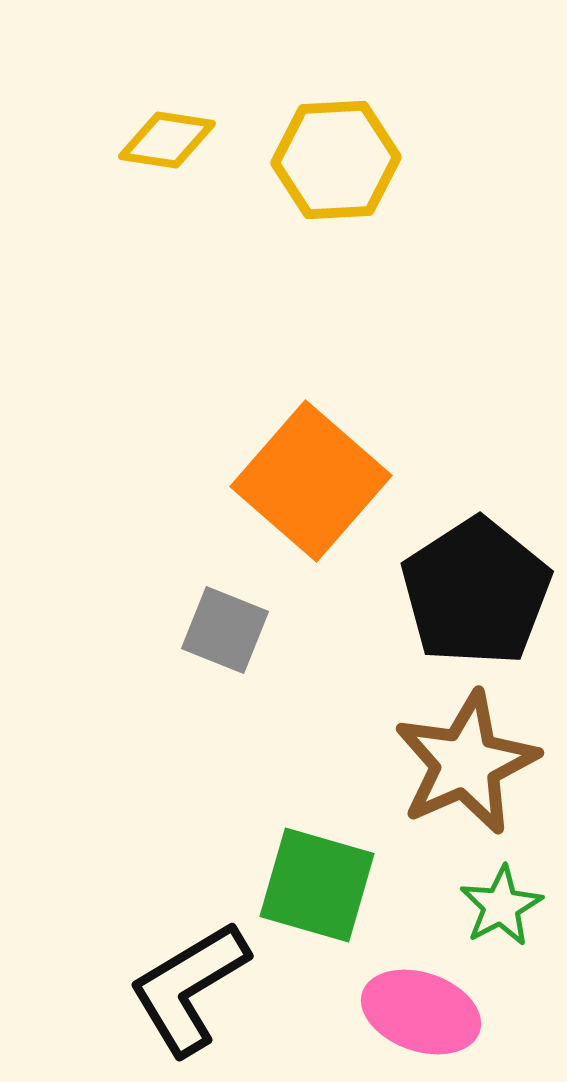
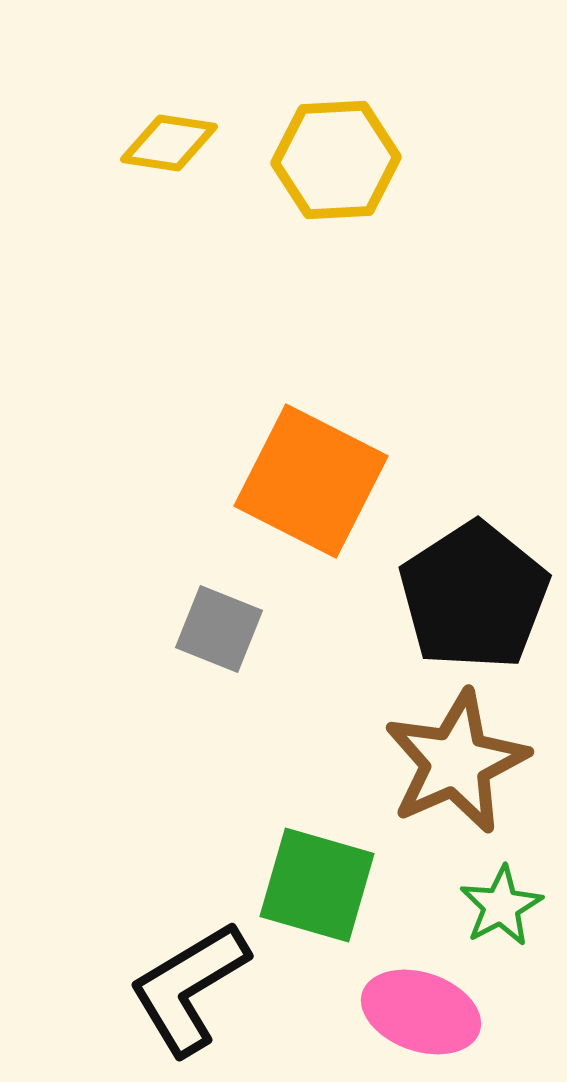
yellow diamond: moved 2 px right, 3 px down
orange square: rotated 14 degrees counterclockwise
black pentagon: moved 2 px left, 4 px down
gray square: moved 6 px left, 1 px up
brown star: moved 10 px left, 1 px up
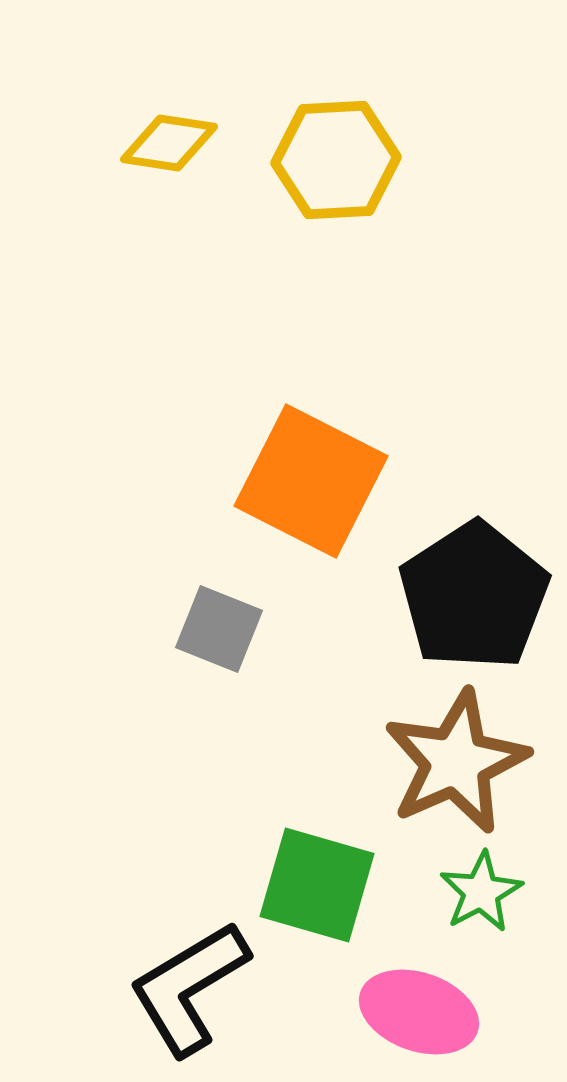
green star: moved 20 px left, 14 px up
pink ellipse: moved 2 px left
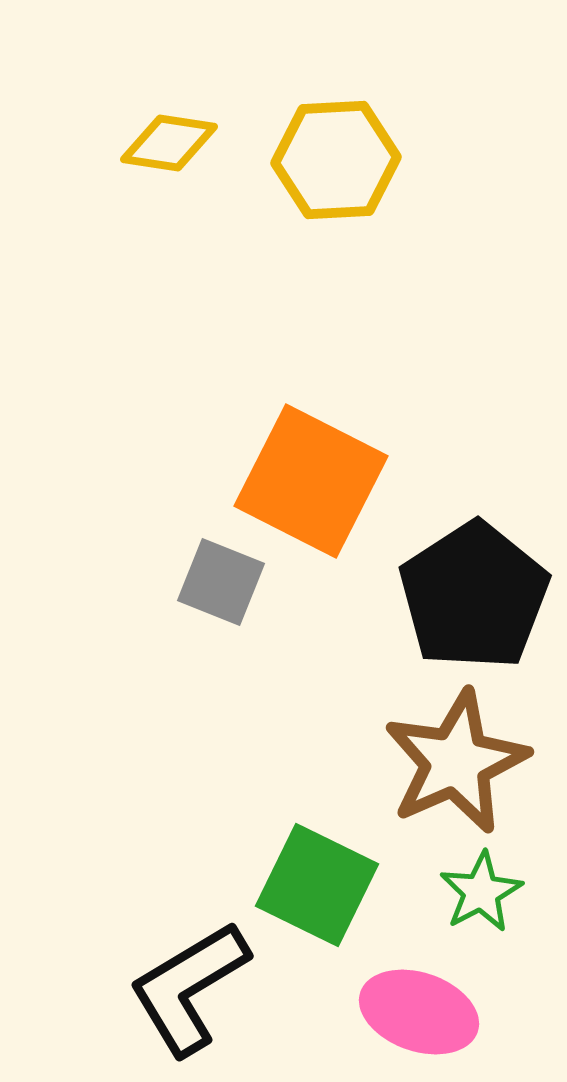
gray square: moved 2 px right, 47 px up
green square: rotated 10 degrees clockwise
